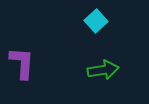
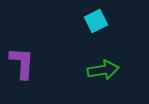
cyan square: rotated 15 degrees clockwise
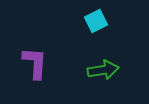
purple L-shape: moved 13 px right
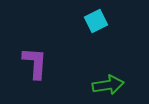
green arrow: moved 5 px right, 15 px down
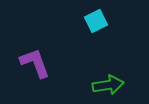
purple L-shape: rotated 24 degrees counterclockwise
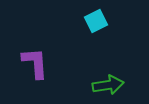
purple L-shape: rotated 16 degrees clockwise
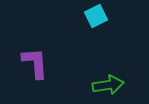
cyan square: moved 5 px up
